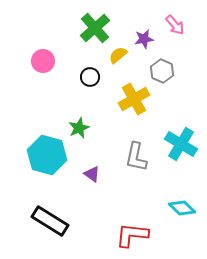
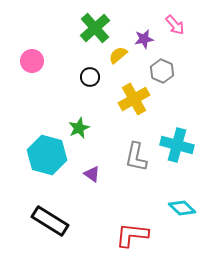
pink circle: moved 11 px left
cyan cross: moved 4 px left, 1 px down; rotated 16 degrees counterclockwise
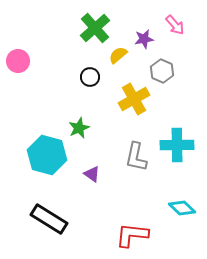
pink circle: moved 14 px left
cyan cross: rotated 16 degrees counterclockwise
black rectangle: moved 1 px left, 2 px up
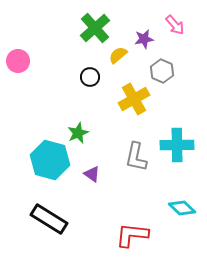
green star: moved 1 px left, 5 px down
cyan hexagon: moved 3 px right, 5 px down
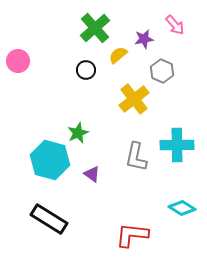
black circle: moved 4 px left, 7 px up
yellow cross: rotated 8 degrees counterclockwise
cyan diamond: rotated 12 degrees counterclockwise
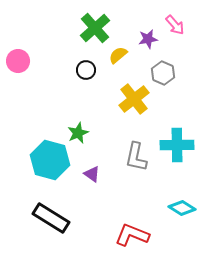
purple star: moved 4 px right
gray hexagon: moved 1 px right, 2 px down
black rectangle: moved 2 px right, 1 px up
red L-shape: rotated 16 degrees clockwise
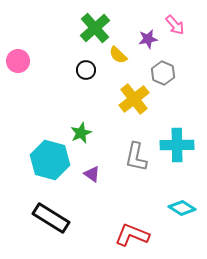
yellow semicircle: rotated 96 degrees counterclockwise
green star: moved 3 px right
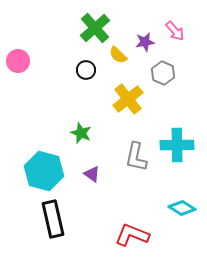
pink arrow: moved 6 px down
purple star: moved 3 px left, 3 px down
yellow cross: moved 6 px left
green star: rotated 25 degrees counterclockwise
cyan hexagon: moved 6 px left, 11 px down
black rectangle: moved 2 px right, 1 px down; rotated 45 degrees clockwise
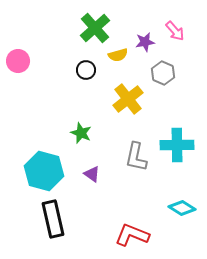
yellow semicircle: rotated 60 degrees counterclockwise
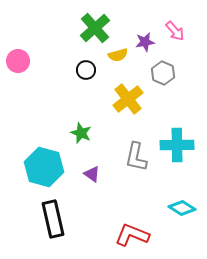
cyan hexagon: moved 4 px up
